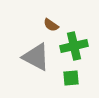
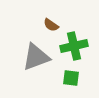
gray triangle: rotated 48 degrees counterclockwise
green square: rotated 12 degrees clockwise
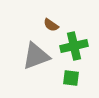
gray triangle: moved 1 px up
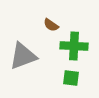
green cross: rotated 16 degrees clockwise
gray triangle: moved 13 px left
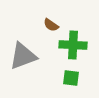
green cross: moved 1 px left, 1 px up
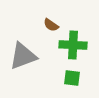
green square: moved 1 px right
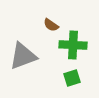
green square: rotated 24 degrees counterclockwise
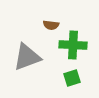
brown semicircle: rotated 28 degrees counterclockwise
gray triangle: moved 4 px right, 1 px down
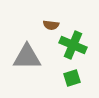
green cross: rotated 20 degrees clockwise
gray triangle: rotated 20 degrees clockwise
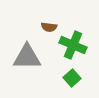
brown semicircle: moved 2 px left, 2 px down
green square: rotated 24 degrees counterclockwise
